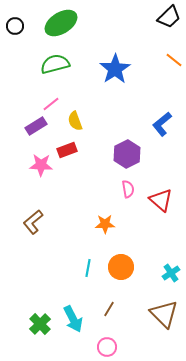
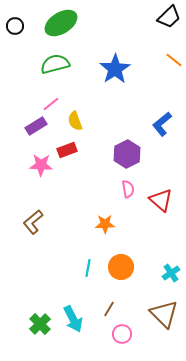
pink circle: moved 15 px right, 13 px up
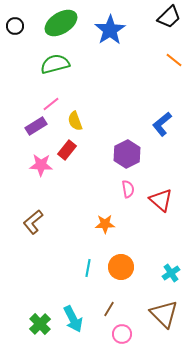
blue star: moved 5 px left, 39 px up
red rectangle: rotated 30 degrees counterclockwise
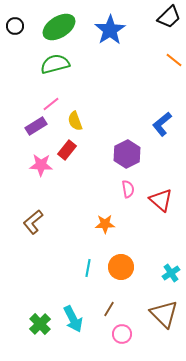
green ellipse: moved 2 px left, 4 px down
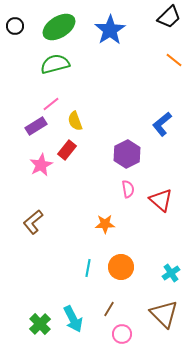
pink star: rotated 30 degrees counterclockwise
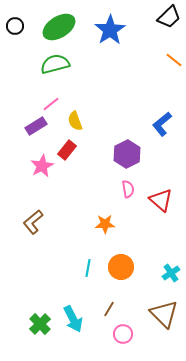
pink star: moved 1 px right, 1 px down
pink circle: moved 1 px right
